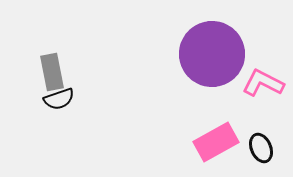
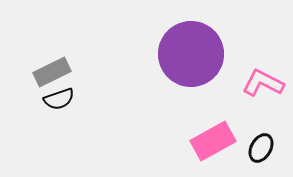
purple circle: moved 21 px left
gray rectangle: rotated 75 degrees clockwise
pink rectangle: moved 3 px left, 1 px up
black ellipse: rotated 52 degrees clockwise
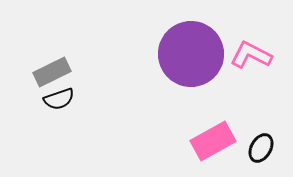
pink L-shape: moved 12 px left, 28 px up
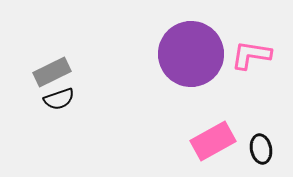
pink L-shape: rotated 18 degrees counterclockwise
black ellipse: moved 1 px down; rotated 40 degrees counterclockwise
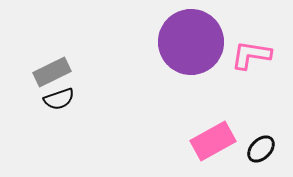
purple circle: moved 12 px up
black ellipse: rotated 56 degrees clockwise
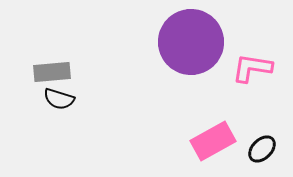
pink L-shape: moved 1 px right, 13 px down
gray rectangle: rotated 21 degrees clockwise
black semicircle: rotated 36 degrees clockwise
black ellipse: moved 1 px right
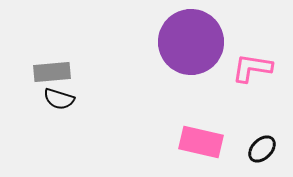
pink rectangle: moved 12 px left, 1 px down; rotated 42 degrees clockwise
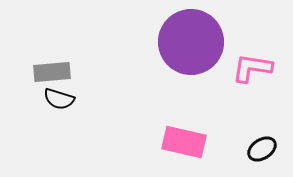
pink rectangle: moved 17 px left
black ellipse: rotated 12 degrees clockwise
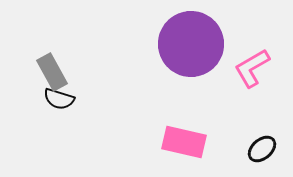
purple circle: moved 2 px down
pink L-shape: rotated 39 degrees counterclockwise
gray rectangle: rotated 66 degrees clockwise
black ellipse: rotated 8 degrees counterclockwise
